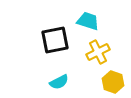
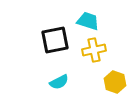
yellow cross: moved 4 px left, 2 px up; rotated 15 degrees clockwise
yellow hexagon: moved 2 px right
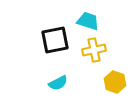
cyan semicircle: moved 1 px left, 1 px down
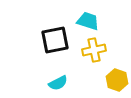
yellow hexagon: moved 2 px right, 2 px up
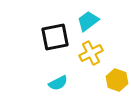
cyan trapezoid: rotated 55 degrees counterclockwise
black square: moved 3 px up
yellow cross: moved 3 px left, 3 px down; rotated 15 degrees counterclockwise
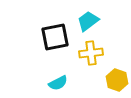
yellow cross: rotated 20 degrees clockwise
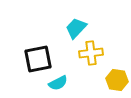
cyan trapezoid: moved 12 px left, 7 px down; rotated 10 degrees counterclockwise
black square: moved 17 px left, 22 px down
yellow hexagon: rotated 10 degrees counterclockwise
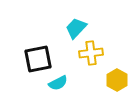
yellow hexagon: rotated 20 degrees clockwise
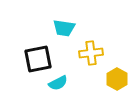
cyan trapezoid: moved 12 px left; rotated 125 degrees counterclockwise
yellow hexagon: moved 1 px up
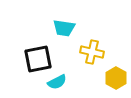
yellow cross: moved 1 px right, 1 px up; rotated 20 degrees clockwise
yellow hexagon: moved 1 px left, 1 px up
cyan semicircle: moved 1 px left, 1 px up
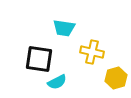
black square: moved 1 px right; rotated 20 degrees clockwise
yellow hexagon: rotated 15 degrees clockwise
